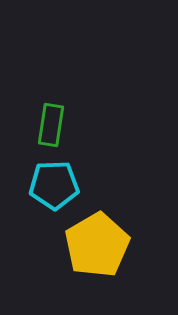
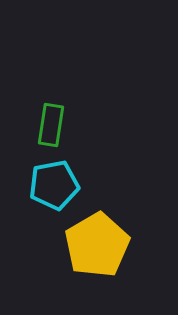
cyan pentagon: rotated 9 degrees counterclockwise
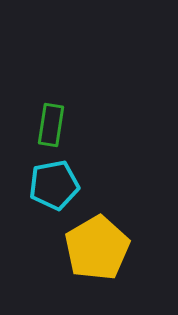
yellow pentagon: moved 3 px down
